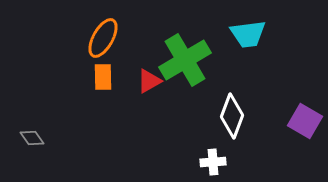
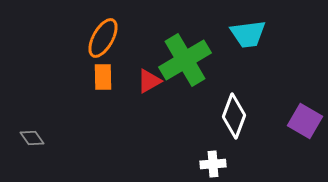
white diamond: moved 2 px right
white cross: moved 2 px down
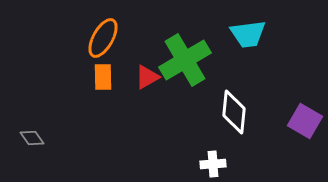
red triangle: moved 2 px left, 4 px up
white diamond: moved 4 px up; rotated 15 degrees counterclockwise
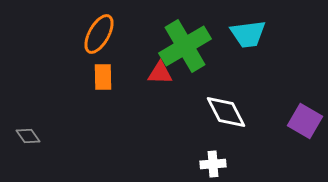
orange ellipse: moved 4 px left, 4 px up
green cross: moved 14 px up
red triangle: moved 13 px right, 4 px up; rotated 32 degrees clockwise
white diamond: moved 8 px left; rotated 33 degrees counterclockwise
gray diamond: moved 4 px left, 2 px up
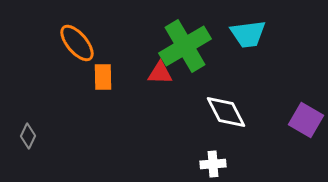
orange ellipse: moved 22 px left, 9 px down; rotated 69 degrees counterclockwise
purple square: moved 1 px right, 1 px up
gray diamond: rotated 60 degrees clockwise
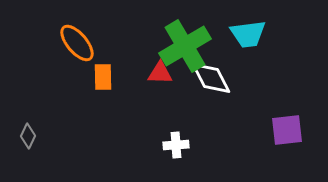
white diamond: moved 15 px left, 34 px up
purple square: moved 19 px left, 10 px down; rotated 36 degrees counterclockwise
white cross: moved 37 px left, 19 px up
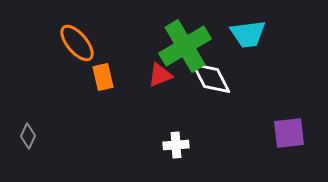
red triangle: moved 2 px down; rotated 24 degrees counterclockwise
orange rectangle: rotated 12 degrees counterclockwise
purple square: moved 2 px right, 3 px down
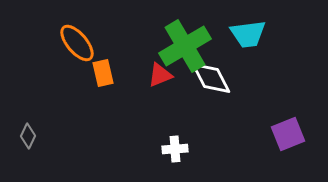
orange rectangle: moved 4 px up
purple square: moved 1 px left, 1 px down; rotated 16 degrees counterclockwise
white cross: moved 1 px left, 4 px down
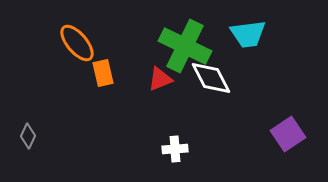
green cross: rotated 33 degrees counterclockwise
red triangle: moved 4 px down
purple square: rotated 12 degrees counterclockwise
